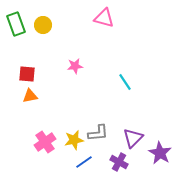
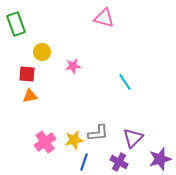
yellow circle: moved 1 px left, 27 px down
pink star: moved 2 px left
purple star: moved 6 px down; rotated 25 degrees clockwise
blue line: rotated 36 degrees counterclockwise
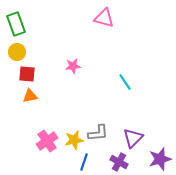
yellow circle: moved 25 px left
pink cross: moved 2 px right, 1 px up
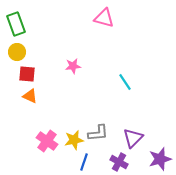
orange triangle: rotated 35 degrees clockwise
pink cross: rotated 20 degrees counterclockwise
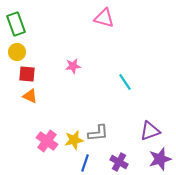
purple triangle: moved 17 px right, 7 px up; rotated 25 degrees clockwise
blue line: moved 1 px right, 1 px down
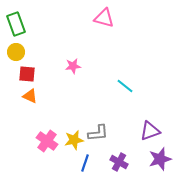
yellow circle: moved 1 px left
cyan line: moved 4 px down; rotated 18 degrees counterclockwise
